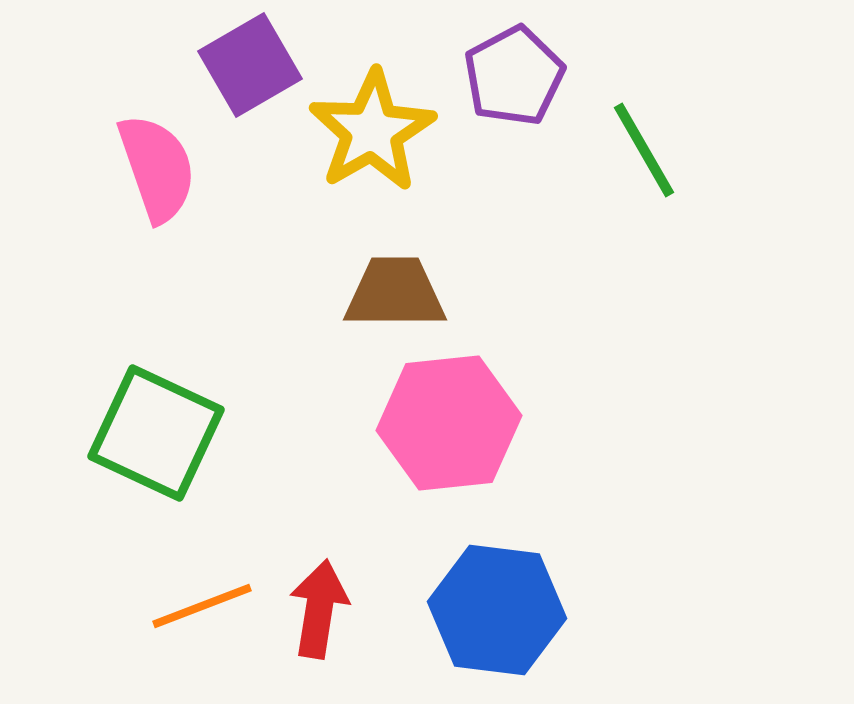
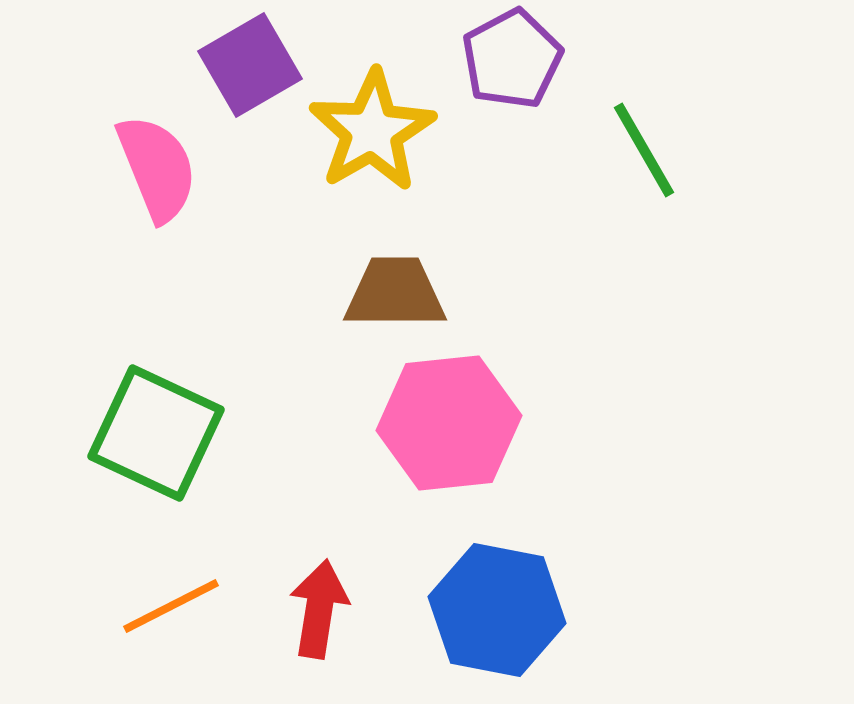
purple pentagon: moved 2 px left, 17 px up
pink semicircle: rotated 3 degrees counterclockwise
orange line: moved 31 px left; rotated 6 degrees counterclockwise
blue hexagon: rotated 4 degrees clockwise
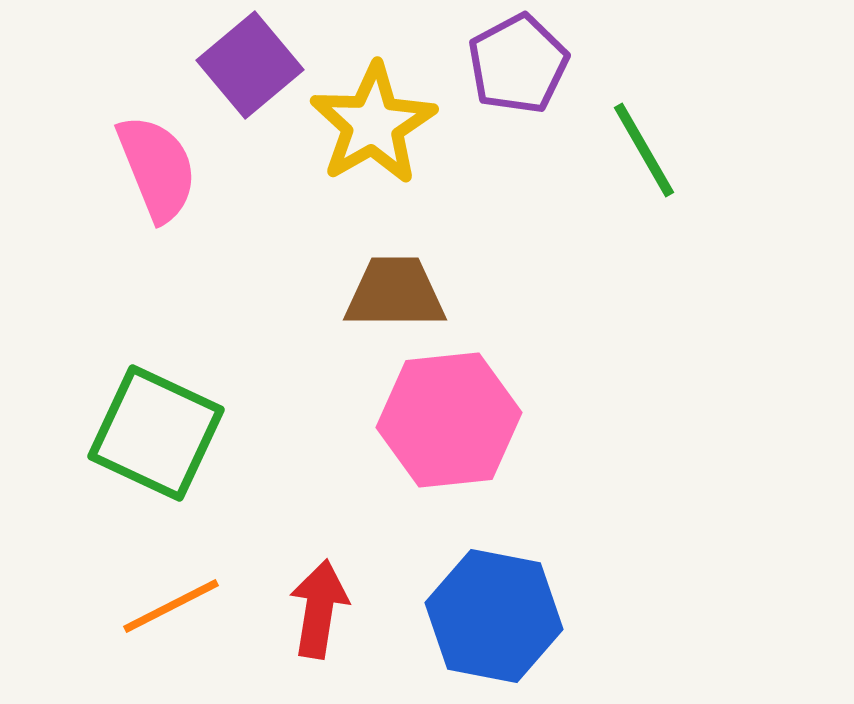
purple pentagon: moved 6 px right, 5 px down
purple square: rotated 10 degrees counterclockwise
yellow star: moved 1 px right, 7 px up
pink hexagon: moved 3 px up
blue hexagon: moved 3 px left, 6 px down
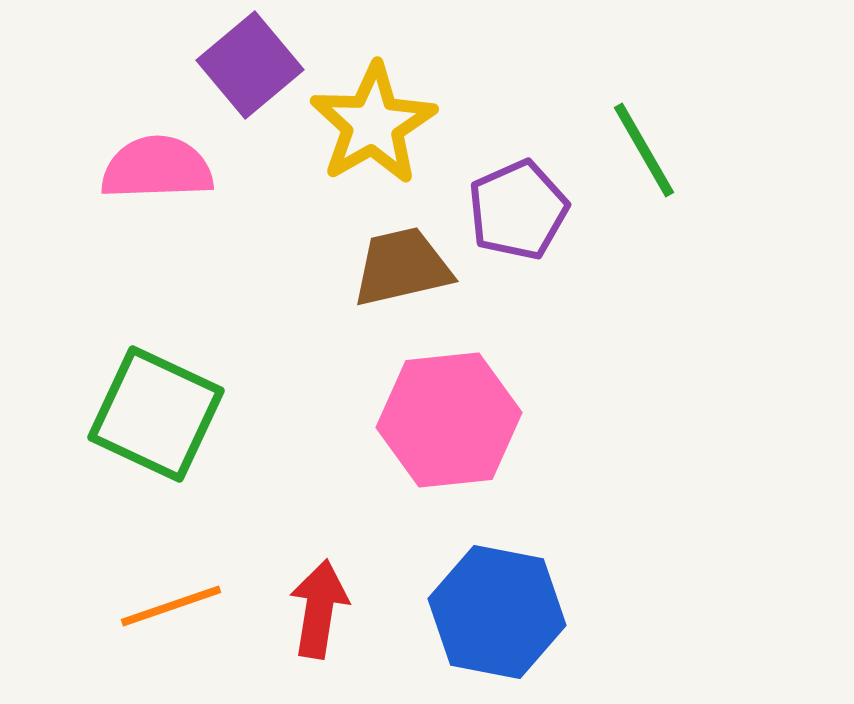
purple pentagon: moved 146 px down; rotated 4 degrees clockwise
pink semicircle: rotated 70 degrees counterclockwise
brown trapezoid: moved 7 px right, 26 px up; rotated 13 degrees counterclockwise
green square: moved 19 px up
orange line: rotated 8 degrees clockwise
blue hexagon: moved 3 px right, 4 px up
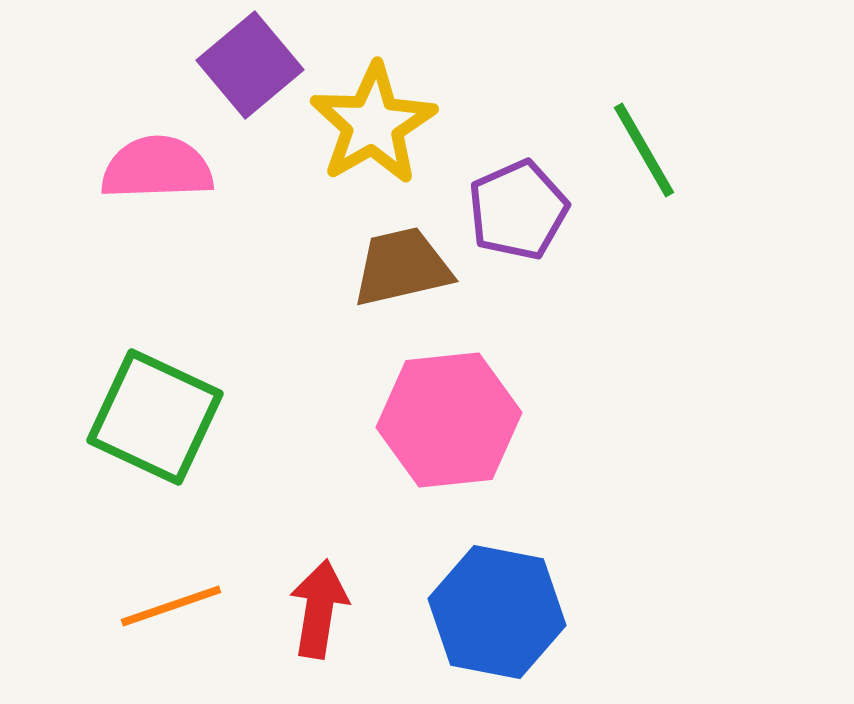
green square: moved 1 px left, 3 px down
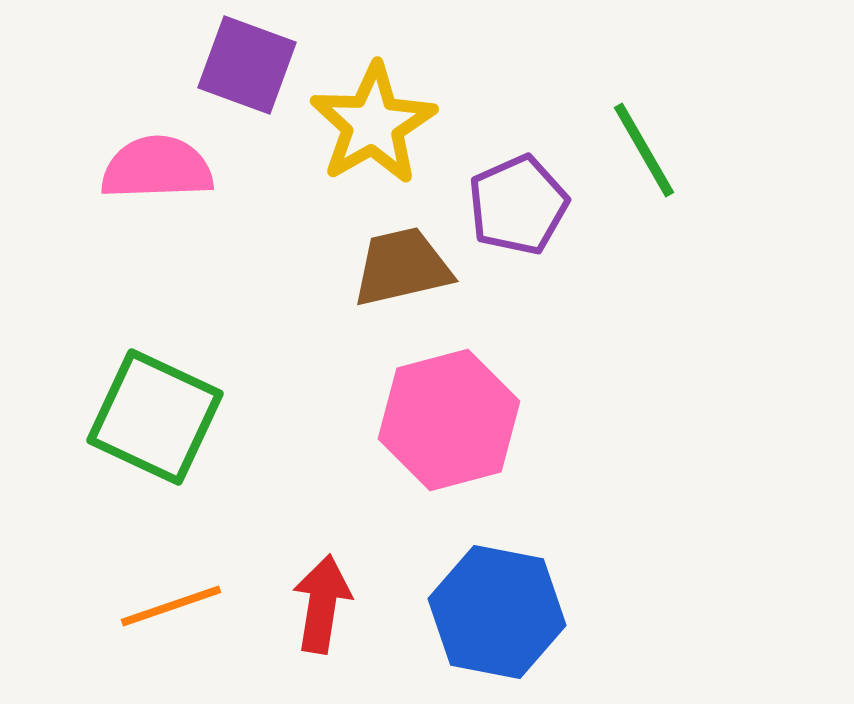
purple square: moved 3 px left; rotated 30 degrees counterclockwise
purple pentagon: moved 5 px up
pink hexagon: rotated 9 degrees counterclockwise
red arrow: moved 3 px right, 5 px up
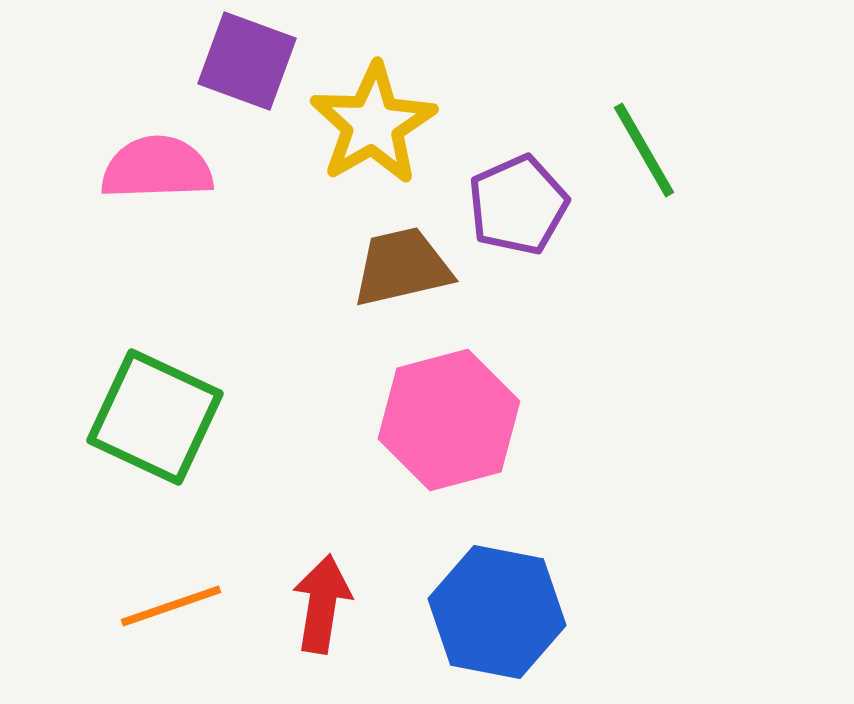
purple square: moved 4 px up
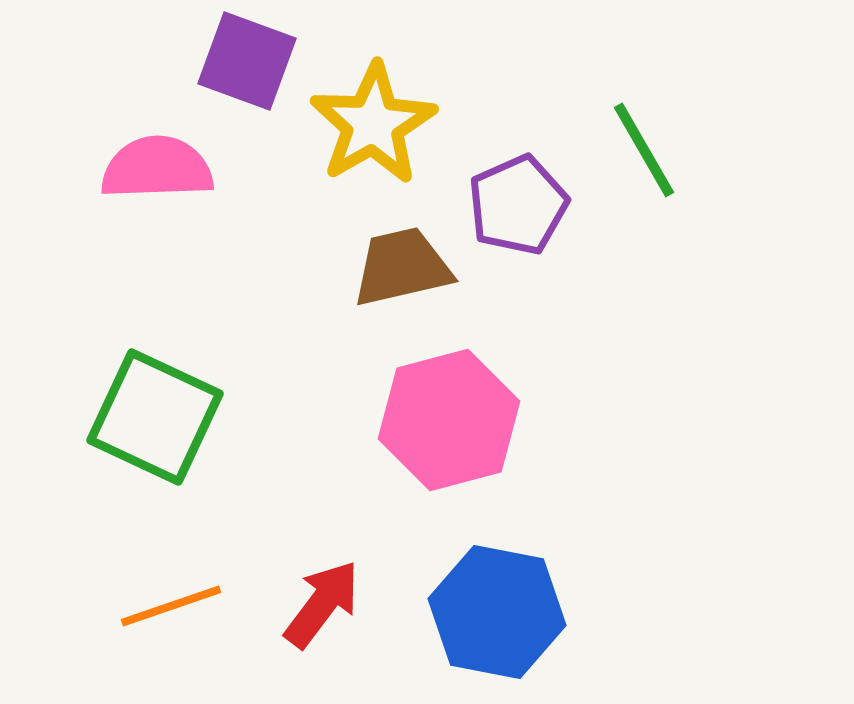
red arrow: rotated 28 degrees clockwise
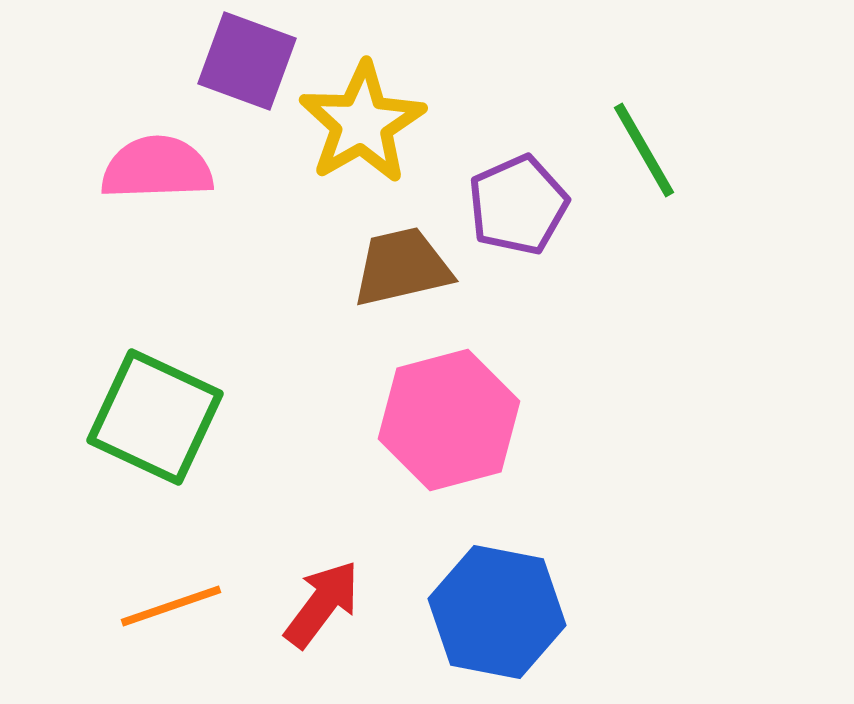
yellow star: moved 11 px left, 1 px up
